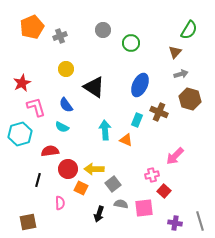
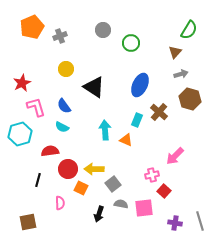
blue semicircle: moved 2 px left, 1 px down
brown cross: rotated 18 degrees clockwise
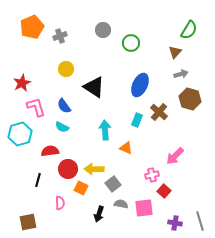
orange triangle: moved 8 px down
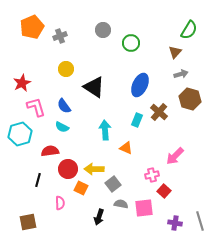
black arrow: moved 3 px down
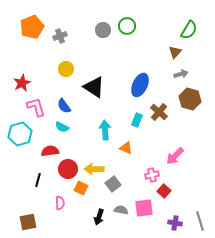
green circle: moved 4 px left, 17 px up
gray semicircle: moved 6 px down
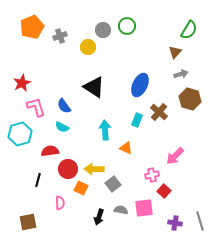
yellow circle: moved 22 px right, 22 px up
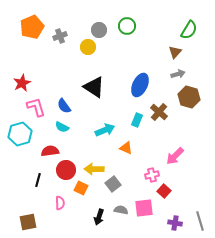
gray circle: moved 4 px left
gray arrow: moved 3 px left
brown hexagon: moved 1 px left, 2 px up
cyan arrow: rotated 72 degrees clockwise
red circle: moved 2 px left, 1 px down
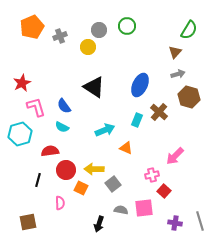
black arrow: moved 7 px down
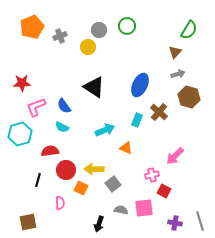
red star: rotated 24 degrees clockwise
pink L-shape: rotated 95 degrees counterclockwise
red square: rotated 16 degrees counterclockwise
